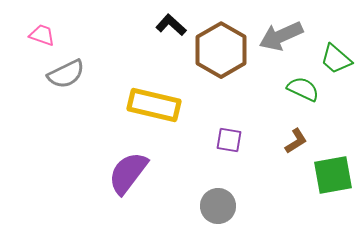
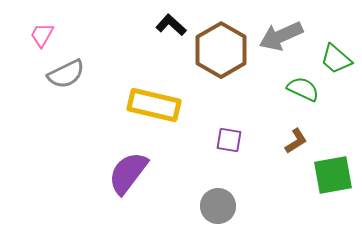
pink trapezoid: rotated 80 degrees counterclockwise
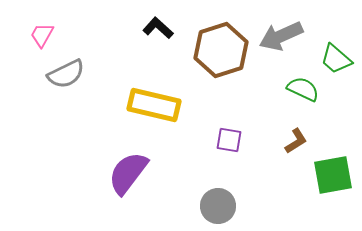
black L-shape: moved 13 px left, 3 px down
brown hexagon: rotated 12 degrees clockwise
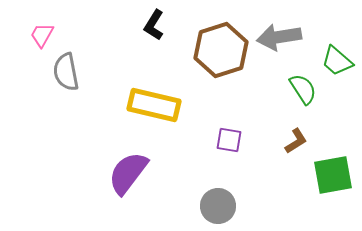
black L-shape: moved 4 px left, 3 px up; rotated 100 degrees counterclockwise
gray arrow: moved 2 px left, 1 px down; rotated 15 degrees clockwise
green trapezoid: moved 1 px right, 2 px down
gray semicircle: moved 2 px up; rotated 105 degrees clockwise
green semicircle: rotated 32 degrees clockwise
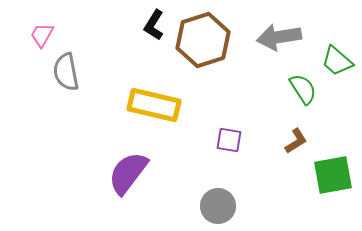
brown hexagon: moved 18 px left, 10 px up
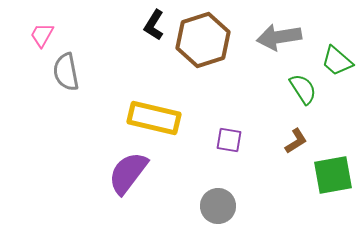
yellow rectangle: moved 13 px down
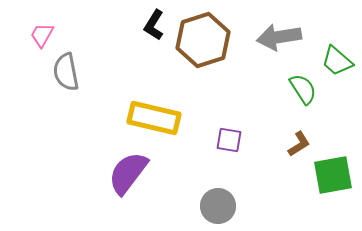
brown L-shape: moved 3 px right, 3 px down
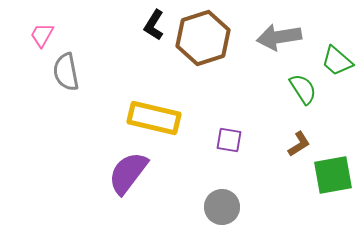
brown hexagon: moved 2 px up
gray circle: moved 4 px right, 1 px down
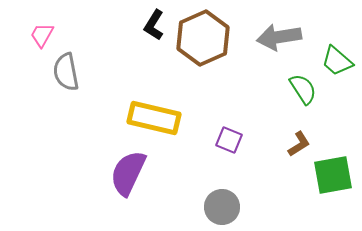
brown hexagon: rotated 6 degrees counterclockwise
purple square: rotated 12 degrees clockwise
purple semicircle: rotated 12 degrees counterclockwise
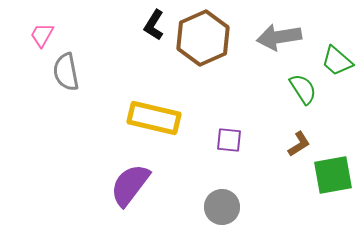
purple square: rotated 16 degrees counterclockwise
purple semicircle: moved 2 px right, 12 px down; rotated 12 degrees clockwise
